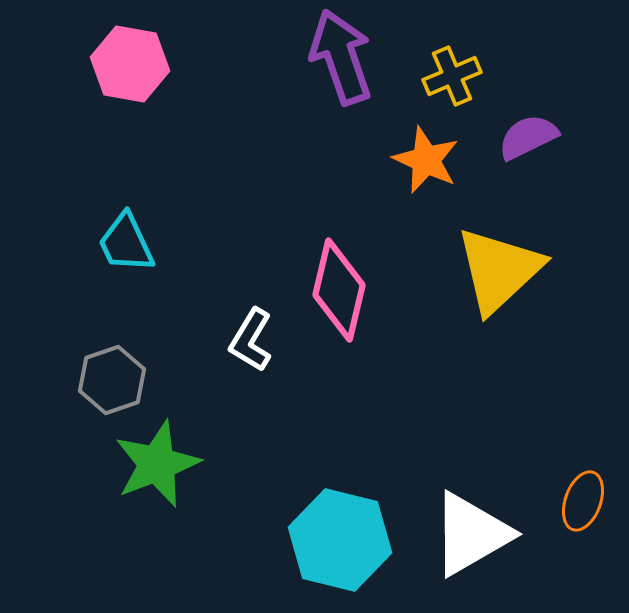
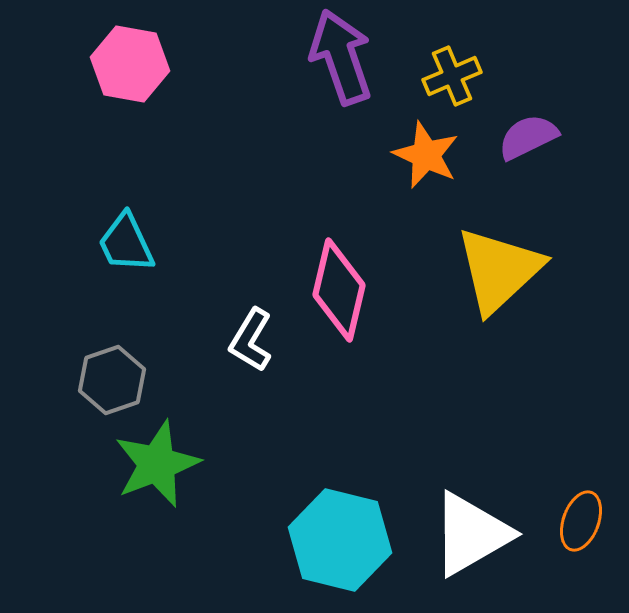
orange star: moved 5 px up
orange ellipse: moved 2 px left, 20 px down
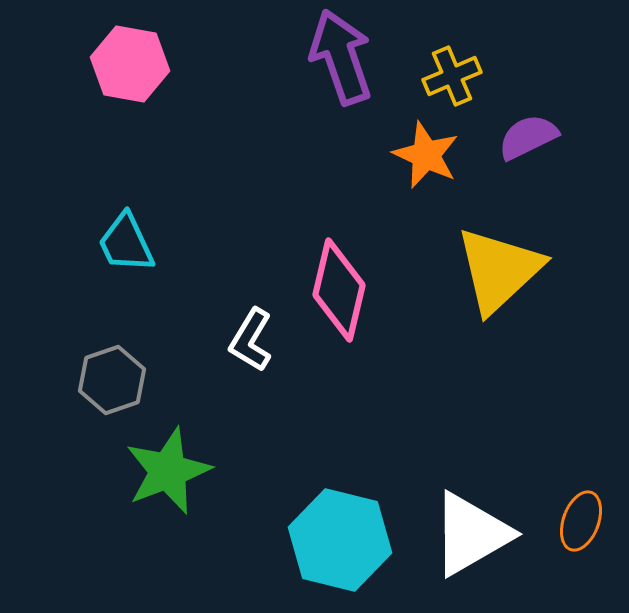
green star: moved 11 px right, 7 px down
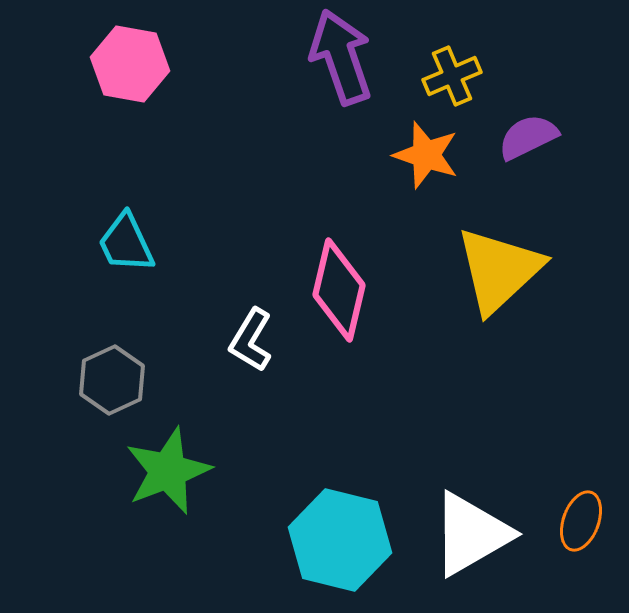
orange star: rotated 6 degrees counterclockwise
gray hexagon: rotated 6 degrees counterclockwise
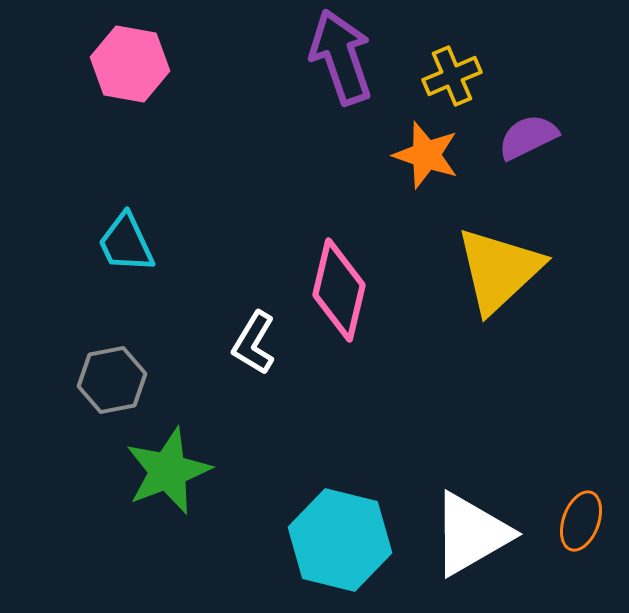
white L-shape: moved 3 px right, 3 px down
gray hexagon: rotated 14 degrees clockwise
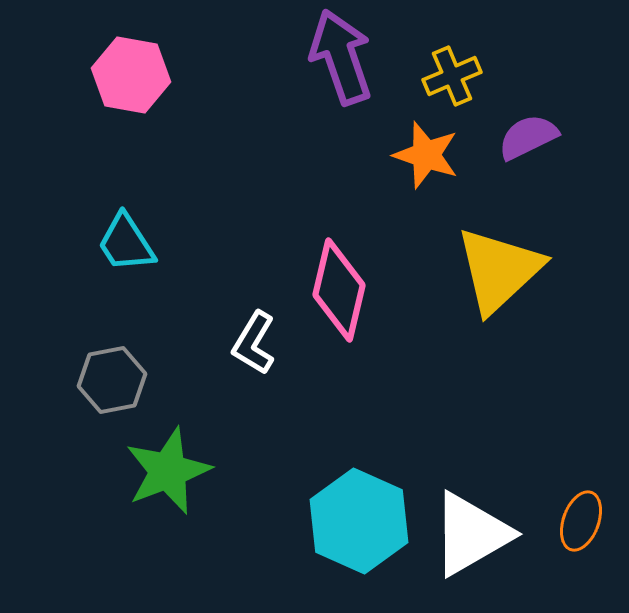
pink hexagon: moved 1 px right, 11 px down
cyan trapezoid: rotated 8 degrees counterclockwise
cyan hexagon: moved 19 px right, 19 px up; rotated 10 degrees clockwise
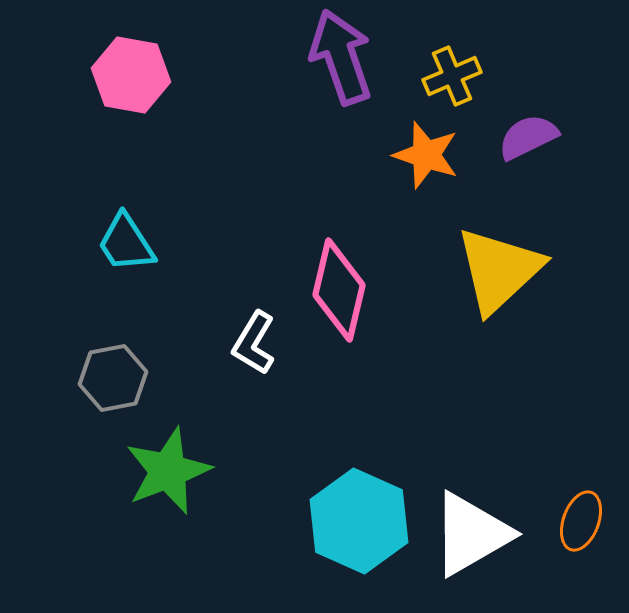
gray hexagon: moved 1 px right, 2 px up
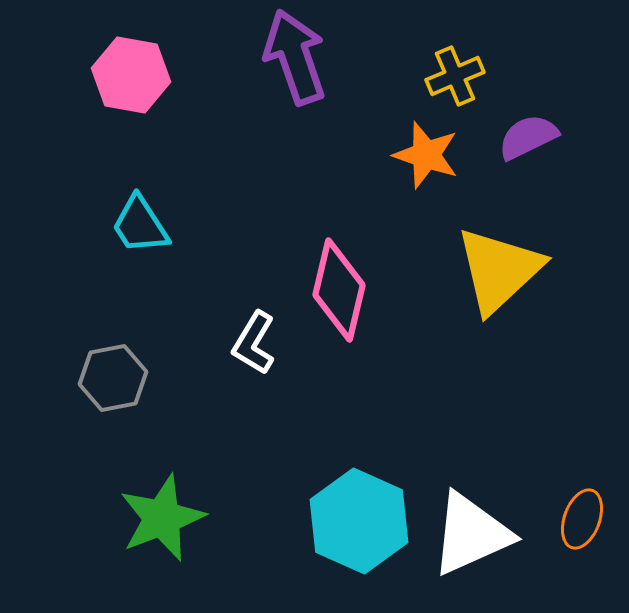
purple arrow: moved 46 px left
yellow cross: moved 3 px right
cyan trapezoid: moved 14 px right, 18 px up
green star: moved 6 px left, 47 px down
orange ellipse: moved 1 px right, 2 px up
white triangle: rotated 6 degrees clockwise
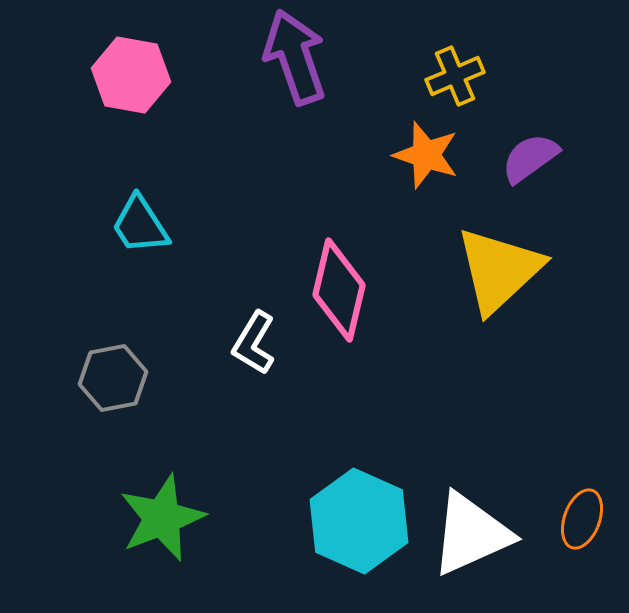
purple semicircle: moved 2 px right, 21 px down; rotated 10 degrees counterclockwise
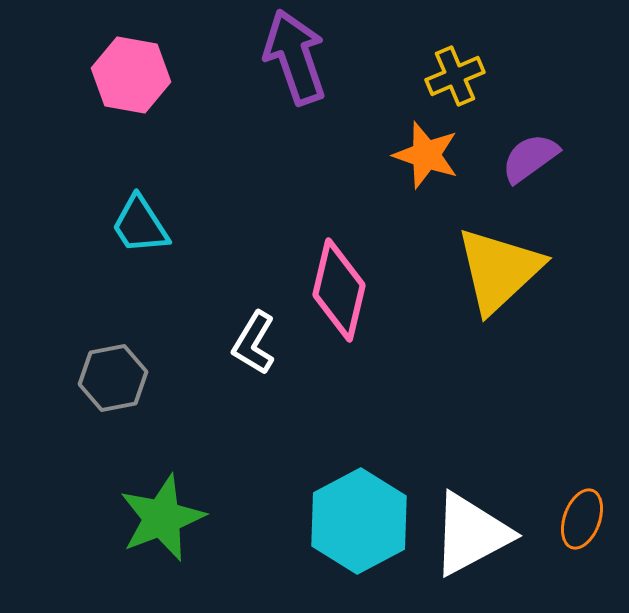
cyan hexagon: rotated 8 degrees clockwise
white triangle: rotated 4 degrees counterclockwise
